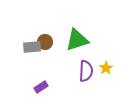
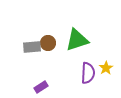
brown circle: moved 3 px right, 1 px down
purple semicircle: moved 2 px right, 2 px down
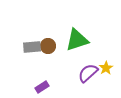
brown circle: moved 3 px down
purple semicircle: rotated 135 degrees counterclockwise
purple rectangle: moved 1 px right
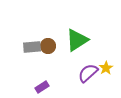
green triangle: rotated 15 degrees counterclockwise
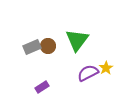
green triangle: rotated 20 degrees counterclockwise
gray rectangle: rotated 18 degrees counterclockwise
purple semicircle: rotated 15 degrees clockwise
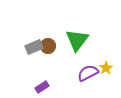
gray rectangle: moved 2 px right
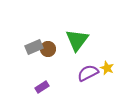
brown circle: moved 3 px down
yellow star: moved 1 px right; rotated 16 degrees counterclockwise
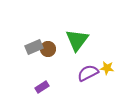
yellow star: rotated 16 degrees counterclockwise
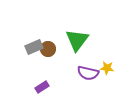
purple semicircle: rotated 140 degrees counterclockwise
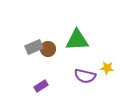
green triangle: rotated 50 degrees clockwise
purple semicircle: moved 3 px left, 3 px down
purple rectangle: moved 1 px left, 1 px up
